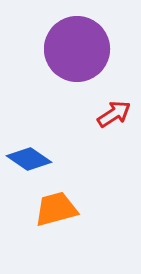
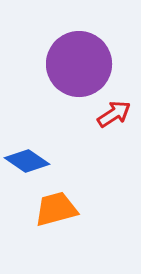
purple circle: moved 2 px right, 15 px down
blue diamond: moved 2 px left, 2 px down
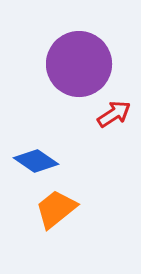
blue diamond: moved 9 px right
orange trapezoid: rotated 24 degrees counterclockwise
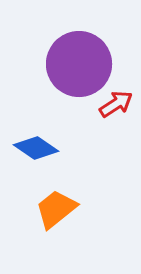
red arrow: moved 2 px right, 10 px up
blue diamond: moved 13 px up
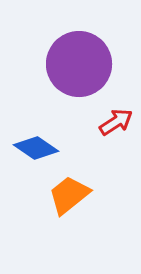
red arrow: moved 18 px down
orange trapezoid: moved 13 px right, 14 px up
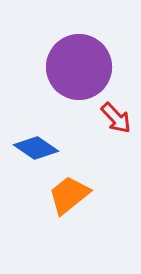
purple circle: moved 3 px down
red arrow: moved 4 px up; rotated 80 degrees clockwise
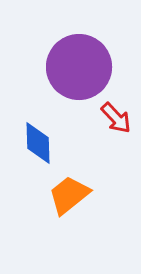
blue diamond: moved 2 px right, 5 px up; rotated 54 degrees clockwise
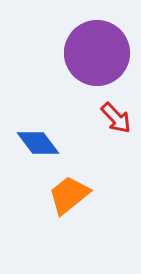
purple circle: moved 18 px right, 14 px up
blue diamond: rotated 36 degrees counterclockwise
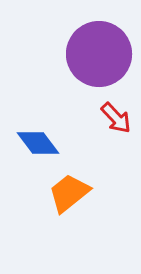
purple circle: moved 2 px right, 1 px down
orange trapezoid: moved 2 px up
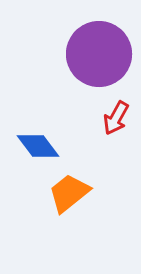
red arrow: rotated 72 degrees clockwise
blue diamond: moved 3 px down
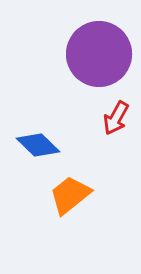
blue diamond: moved 1 px up; rotated 9 degrees counterclockwise
orange trapezoid: moved 1 px right, 2 px down
